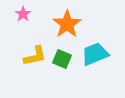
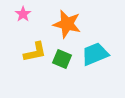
orange star: rotated 24 degrees counterclockwise
yellow L-shape: moved 4 px up
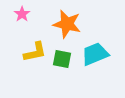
pink star: moved 1 px left
green square: rotated 12 degrees counterclockwise
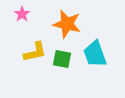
cyan trapezoid: rotated 88 degrees counterclockwise
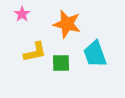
green square: moved 1 px left, 4 px down; rotated 12 degrees counterclockwise
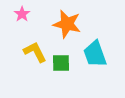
yellow L-shape: rotated 105 degrees counterclockwise
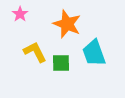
pink star: moved 2 px left
orange star: rotated 8 degrees clockwise
cyan trapezoid: moved 1 px left, 1 px up
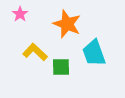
yellow L-shape: rotated 20 degrees counterclockwise
green square: moved 4 px down
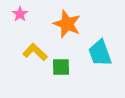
cyan trapezoid: moved 6 px right
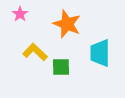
cyan trapezoid: rotated 20 degrees clockwise
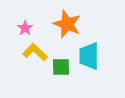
pink star: moved 5 px right, 14 px down
cyan trapezoid: moved 11 px left, 3 px down
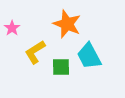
pink star: moved 13 px left
yellow L-shape: rotated 75 degrees counterclockwise
cyan trapezoid: rotated 28 degrees counterclockwise
